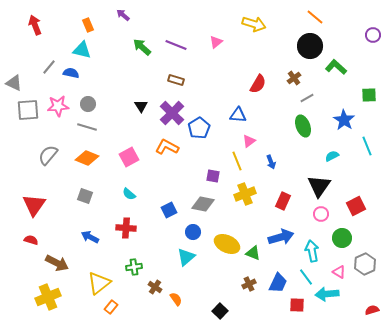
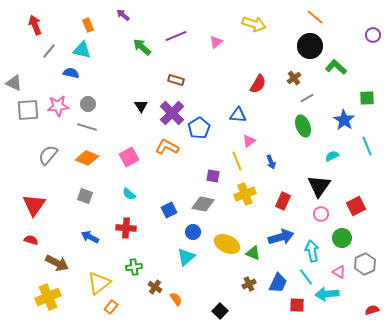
purple line at (176, 45): moved 9 px up; rotated 45 degrees counterclockwise
gray line at (49, 67): moved 16 px up
green square at (369, 95): moved 2 px left, 3 px down
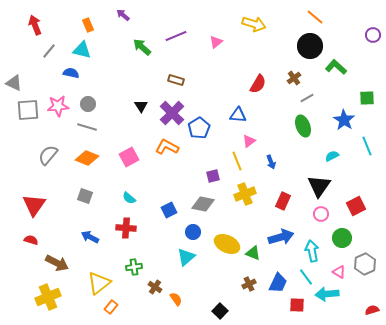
purple square at (213, 176): rotated 24 degrees counterclockwise
cyan semicircle at (129, 194): moved 4 px down
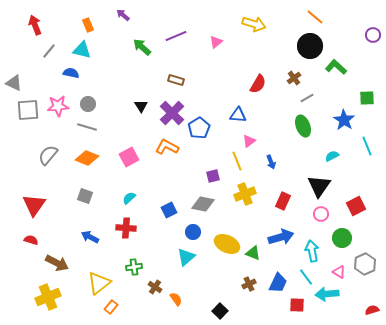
cyan semicircle at (129, 198): rotated 96 degrees clockwise
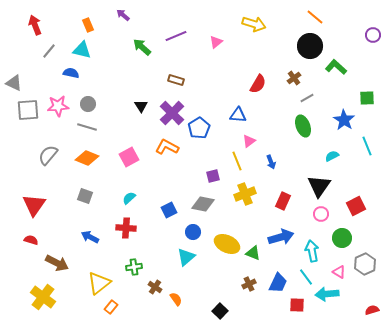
yellow cross at (48, 297): moved 5 px left; rotated 30 degrees counterclockwise
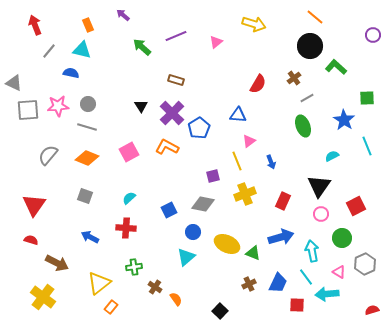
pink square at (129, 157): moved 5 px up
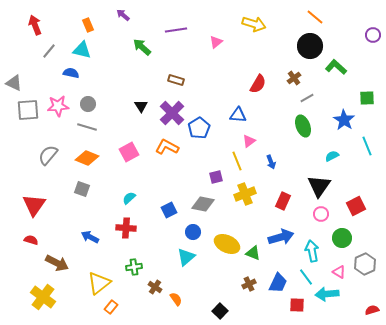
purple line at (176, 36): moved 6 px up; rotated 15 degrees clockwise
purple square at (213, 176): moved 3 px right, 1 px down
gray square at (85, 196): moved 3 px left, 7 px up
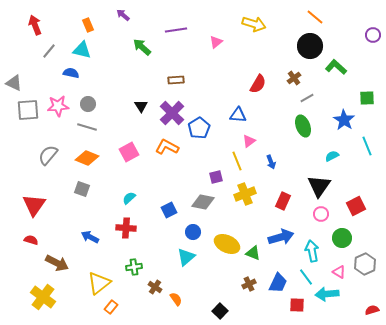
brown rectangle at (176, 80): rotated 21 degrees counterclockwise
gray diamond at (203, 204): moved 2 px up
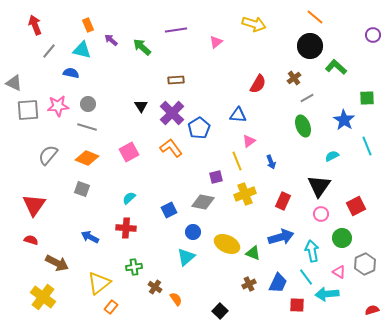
purple arrow at (123, 15): moved 12 px left, 25 px down
orange L-shape at (167, 147): moved 4 px right, 1 px down; rotated 25 degrees clockwise
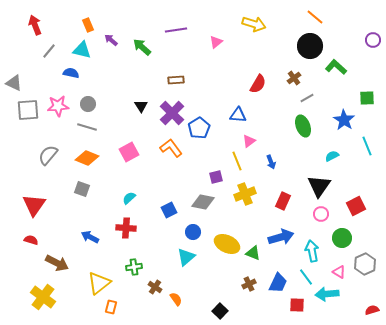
purple circle at (373, 35): moved 5 px down
orange rectangle at (111, 307): rotated 24 degrees counterclockwise
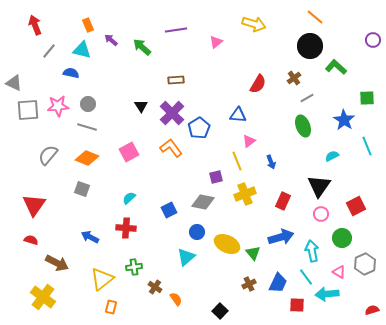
blue circle at (193, 232): moved 4 px right
green triangle at (253, 253): rotated 28 degrees clockwise
yellow triangle at (99, 283): moved 3 px right, 4 px up
